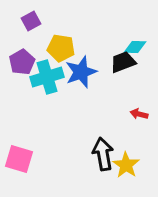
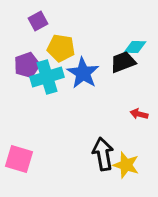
purple square: moved 7 px right
purple pentagon: moved 5 px right, 3 px down; rotated 10 degrees clockwise
blue star: moved 2 px right, 1 px down; rotated 20 degrees counterclockwise
yellow star: rotated 16 degrees counterclockwise
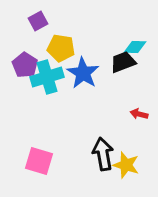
purple pentagon: moved 2 px left; rotated 20 degrees counterclockwise
pink square: moved 20 px right, 2 px down
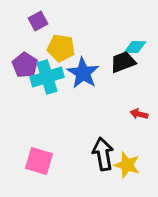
yellow star: moved 1 px right
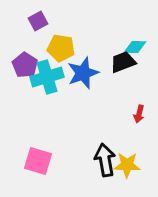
blue star: rotated 20 degrees clockwise
red arrow: rotated 90 degrees counterclockwise
black arrow: moved 2 px right, 6 px down
pink square: moved 1 px left
yellow star: rotated 16 degrees counterclockwise
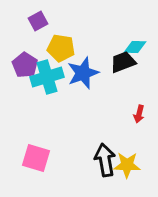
pink square: moved 2 px left, 3 px up
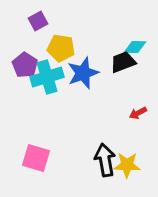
red arrow: moved 1 px left, 1 px up; rotated 48 degrees clockwise
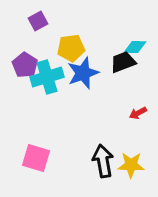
yellow pentagon: moved 10 px right; rotated 16 degrees counterclockwise
black arrow: moved 2 px left, 1 px down
yellow star: moved 4 px right
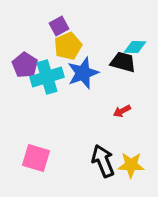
purple square: moved 21 px right, 5 px down
yellow pentagon: moved 3 px left, 2 px up; rotated 16 degrees counterclockwise
black trapezoid: rotated 36 degrees clockwise
red arrow: moved 16 px left, 2 px up
black arrow: rotated 12 degrees counterclockwise
